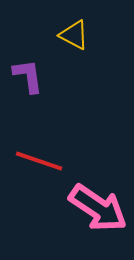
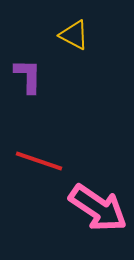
purple L-shape: rotated 9 degrees clockwise
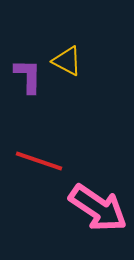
yellow triangle: moved 7 px left, 26 px down
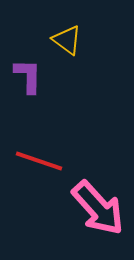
yellow triangle: moved 21 px up; rotated 8 degrees clockwise
pink arrow: rotated 14 degrees clockwise
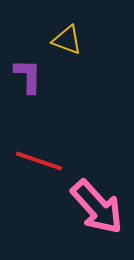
yellow triangle: rotated 16 degrees counterclockwise
pink arrow: moved 1 px left, 1 px up
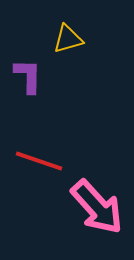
yellow triangle: moved 1 px right, 1 px up; rotated 36 degrees counterclockwise
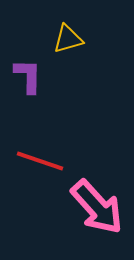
red line: moved 1 px right
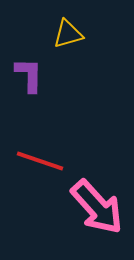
yellow triangle: moved 5 px up
purple L-shape: moved 1 px right, 1 px up
